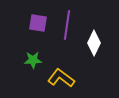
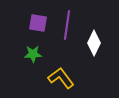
green star: moved 6 px up
yellow L-shape: rotated 16 degrees clockwise
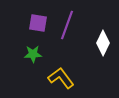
purple line: rotated 12 degrees clockwise
white diamond: moved 9 px right
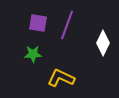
yellow L-shape: rotated 28 degrees counterclockwise
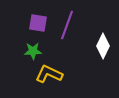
white diamond: moved 3 px down
green star: moved 3 px up
yellow L-shape: moved 12 px left, 4 px up
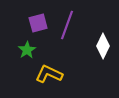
purple square: rotated 24 degrees counterclockwise
green star: moved 6 px left, 1 px up; rotated 30 degrees counterclockwise
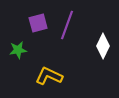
green star: moved 9 px left; rotated 24 degrees clockwise
yellow L-shape: moved 2 px down
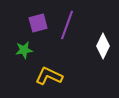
green star: moved 6 px right
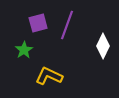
green star: rotated 24 degrees counterclockwise
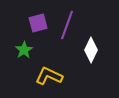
white diamond: moved 12 px left, 4 px down
